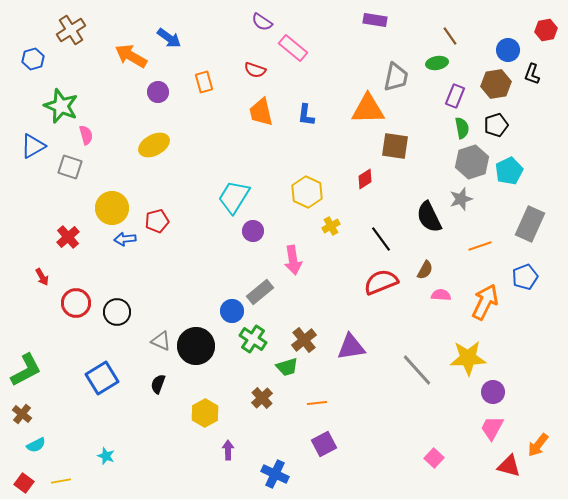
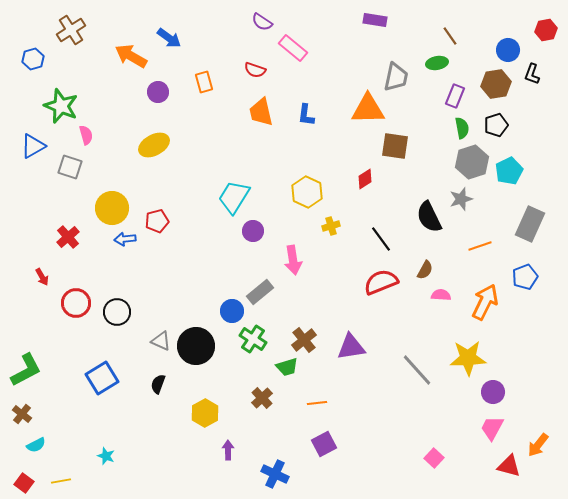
yellow cross at (331, 226): rotated 12 degrees clockwise
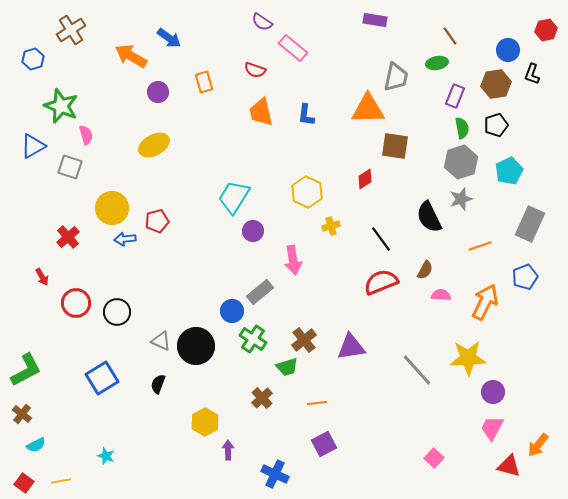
gray hexagon at (472, 162): moved 11 px left
yellow hexagon at (205, 413): moved 9 px down
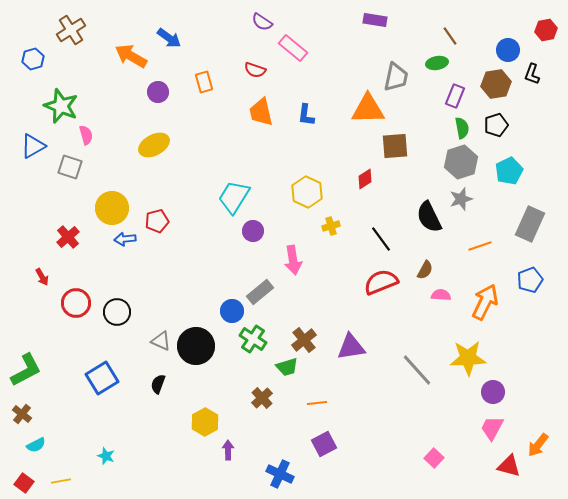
brown square at (395, 146): rotated 12 degrees counterclockwise
blue pentagon at (525, 277): moved 5 px right, 3 px down
blue cross at (275, 474): moved 5 px right
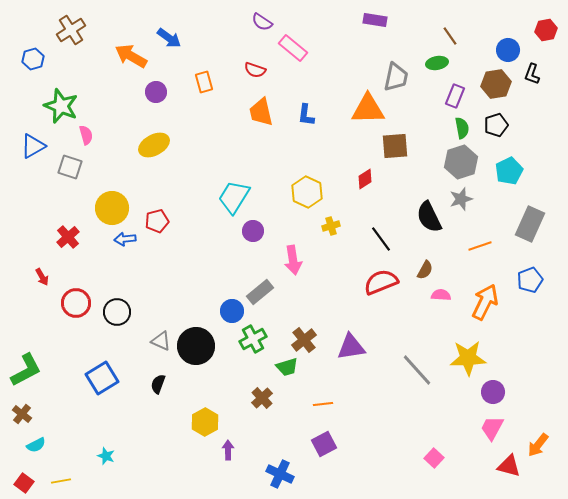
purple circle at (158, 92): moved 2 px left
green cross at (253, 339): rotated 28 degrees clockwise
orange line at (317, 403): moved 6 px right, 1 px down
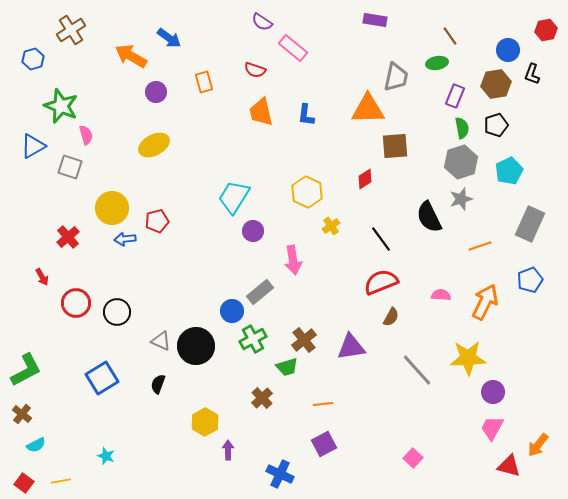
yellow cross at (331, 226): rotated 18 degrees counterclockwise
brown semicircle at (425, 270): moved 34 px left, 47 px down
pink square at (434, 458): moved 21 px left
